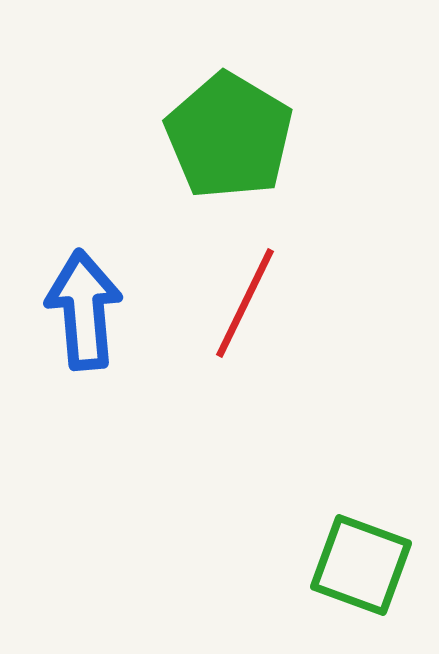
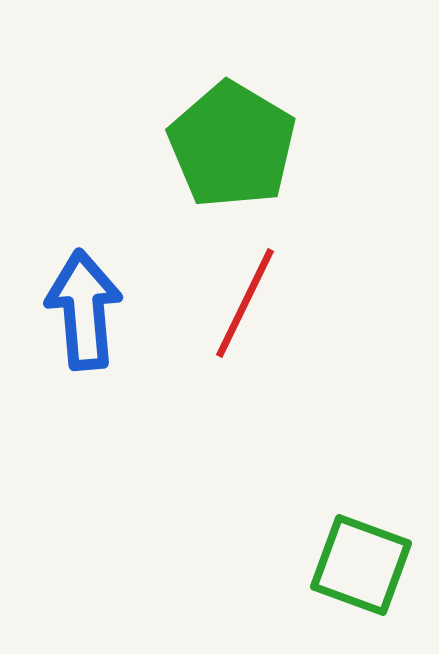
green pentagon: moved 3 px right, 9 px down
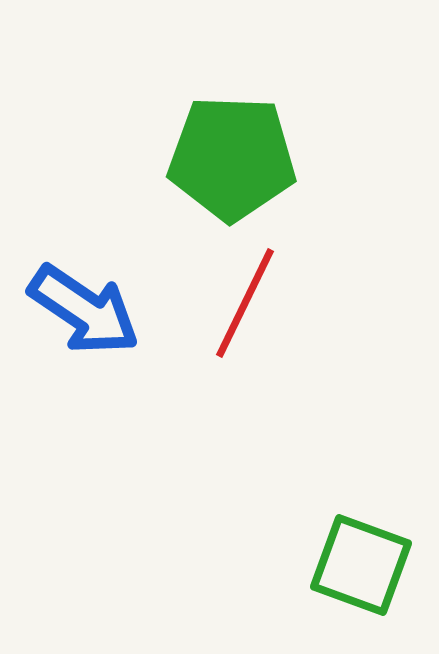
green pentagon: moved 13 px down; rotated 29 degrees counterclockwise
blue arrow: rotated 129 degrees clockwise
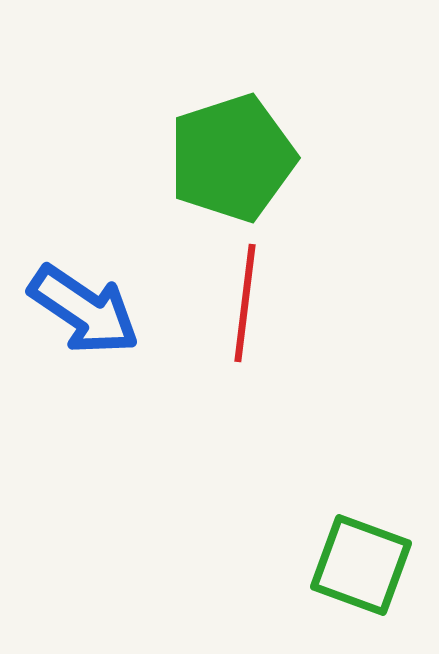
green pentagon: rotated 20 degrees counterclockwise
red line: rotated 19 degrees counterclockwise
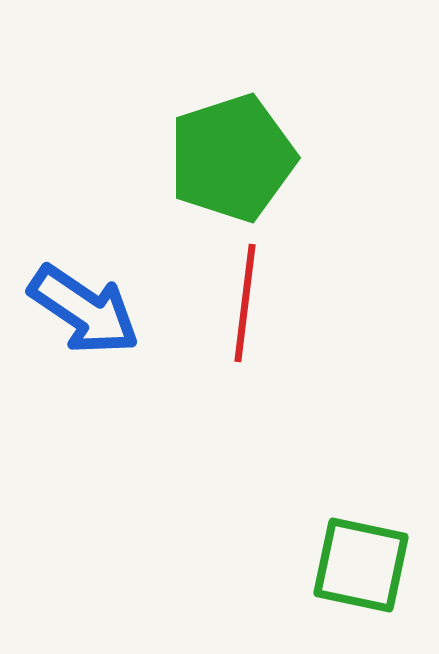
green square: rotated 8 degrees counterclockwise
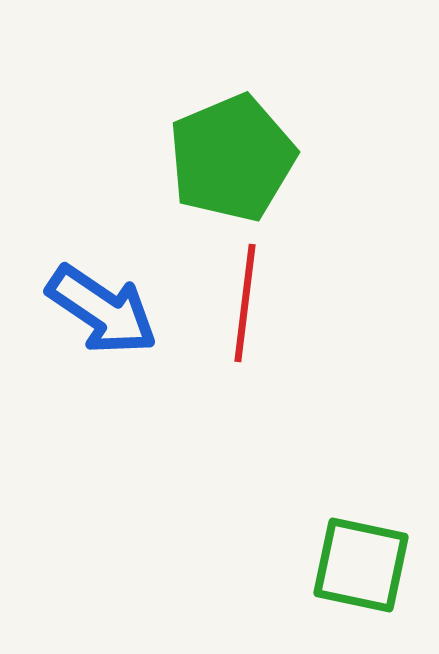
green pentagon: rotated 5 degrees counterclockwise
blue arrow: moved 18 px right
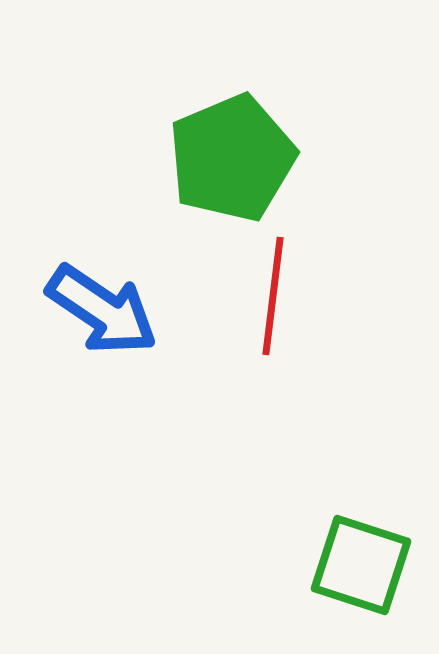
red line: moved 28 px right, 7 px up
green square: rotated 6 degrees clockwise
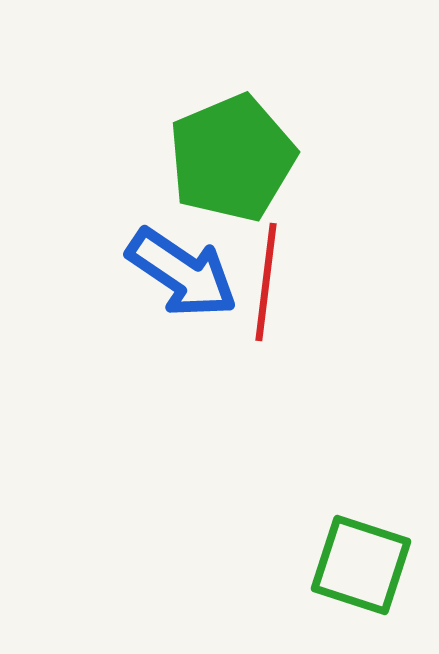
red line: moved 7 px left, 14 px up
blue arrow: moved 80 px right, 37 px up
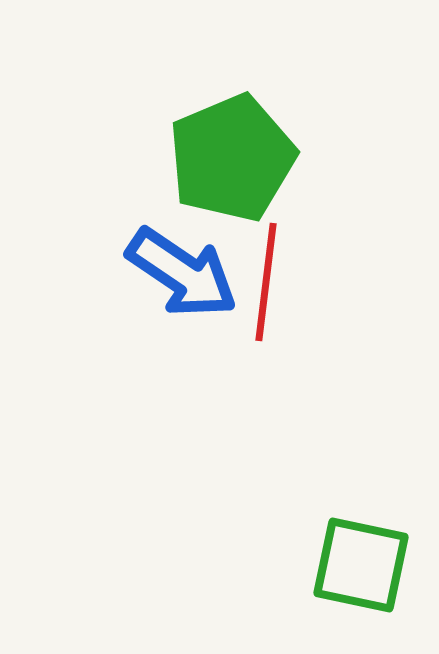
green square: rotated 6 degrees counterclockwise
